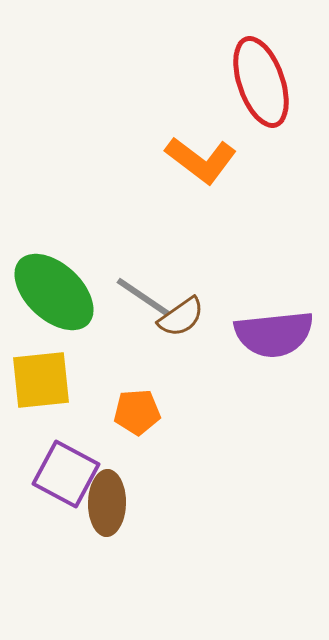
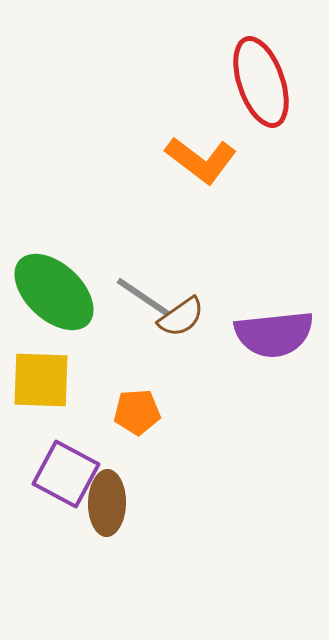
yellow square: rotated 8 degrees clockwise
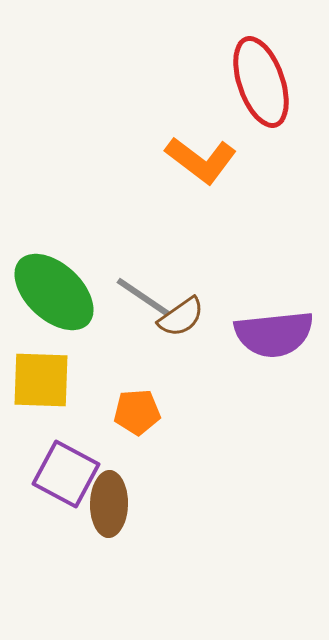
brown ellipse: moved 2 px right, 1 px down
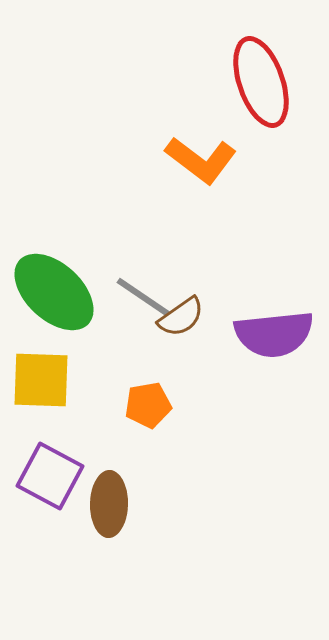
orange pentagon: moved 11 px right, 7 px up; rotated 6 degrees counterclockwise
purple square: moved 16 px left, 2 px down
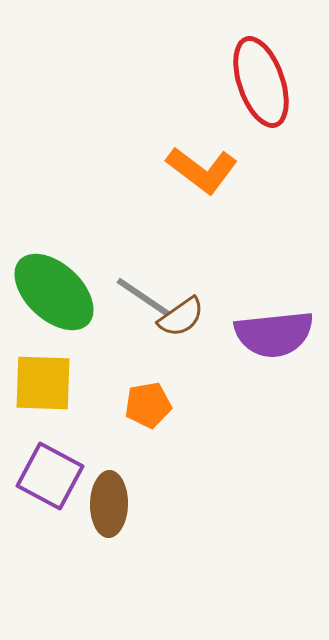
orange L-shape: moved 1 px right, 10 px down
yellow square: moved 2 px right, 3 px down
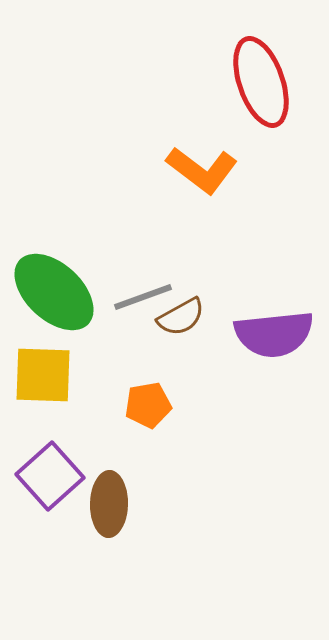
gray line: rotated 54 degrees counterclockwise
brown semicircle: rotated 6 degrees clockwise
yellow square: moved 8 px up
purple square: rotated 20 degrees clockwise
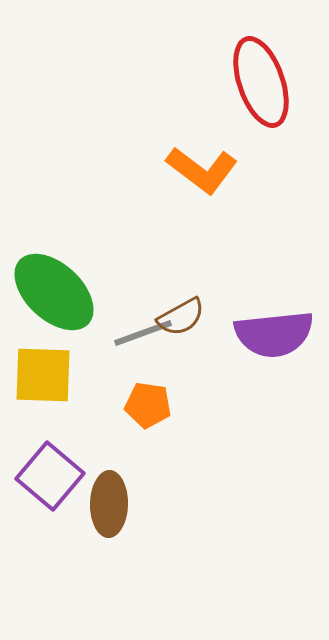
gray line: moved 36 px down
orange pentagon: rotated 18 degrees clockwise
purple square: rotated 8 degrees counterclockwise
